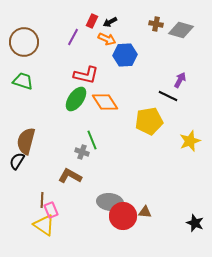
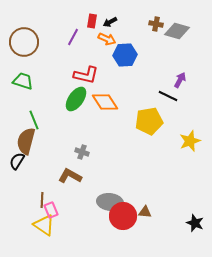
red rectangle: rotated 16 degrees counterclockwise
gray diamond: moved 4 px left, 1 px down
green line: moved 58 px left, 20 px up
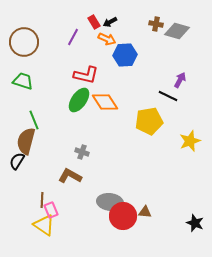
red rectangle: moved 2 px right, 1 px down; rotated 40 degrees counterclockwise
green ellipse: moved 3 px right, 1 px down
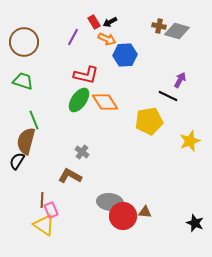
brown cross: moved 3 px right, 2 px down
gray cross: rotated 16 degrees clockwise
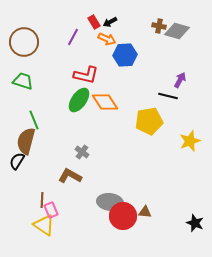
black line: rotated 12 degrees counterclockwise
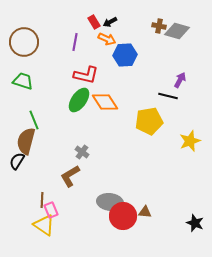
purple line: moved 2 px right, 5 px down; rotated 18 degrees counterclockwise
brown L-shape: rotated 60 degrees counterclockwise
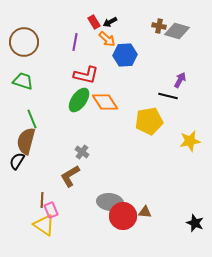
orange arrow: rotated 18 degrees clockwise
green line: moved 2 px left, 1 px up
yellow star: rotated 10 degrees clockwise
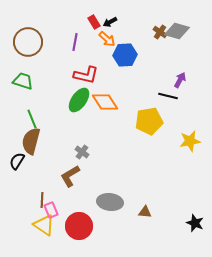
brown cross: moved 1 px right, 6 px down; rotated 24 degrees clockwise
brown circle: moved 4 px right
brown semicircle: moved 5 px right
red circle: moved 44 px left, 10 px down
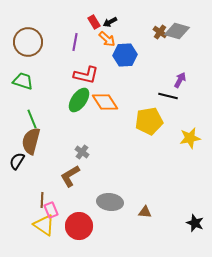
yellow star: moved 3 px up
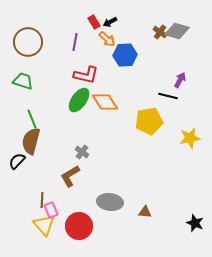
black semicircle: rotated 12 degrees clockwise
yellow triangle: rotated 15 degrees clockwise
